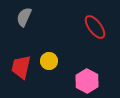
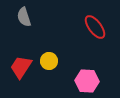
gray semicircle: rotated 42 degrees counterclockwise
red trapezoid: rotated 20 degrees clockwise
pink hexagon: rotated 25 degrees counterclockwise
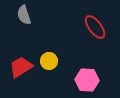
gray semicircle: moved 2 px up
red trapezoid: rotated 25 degrees clockwise
pink hexagon: moved 1 px up
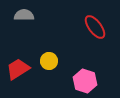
gray semicircle: rotated 108 degrees clockwise
red trapezoid: moved 3 px left, 2 px down
pink hexagon: moved 2 px left, 1 px down; rotated 15 degrees clockwise
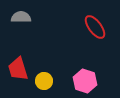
gray semicircle: moved 3 px left, 2 px down
yellow circle: moved 5 px left, 20 px down
red trapezoid: rotated 75 degrees counterclockwise
